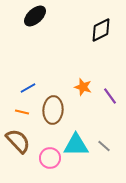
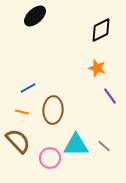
orange star: moved 14 px right, 19 px up
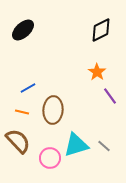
black ellipse: moved 12 px left, 14 px down
orange star: moved 4 px down; rotated 18 degrees clockwise
cyan triangle: rotated 16 degrees counterclockwise
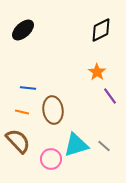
blue line: rotated 35 degrees clockwise
brown ellipse: rotated 12 degrees counterclockwise
pink circle: moved 1 px right, 1 px down
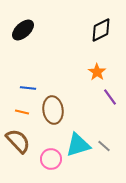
purple line: moved 1 px down
cyan triangle: moved 2 px right
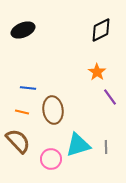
black ellipse: rotated 20 degrees clockwise
gray line: moved 2 px right, 1 px down; rotated 48 degrees clockwise
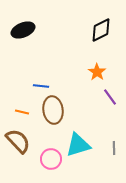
blue line: moved 13 px right, 2 px up
gray line: moved 8 px right, 1 px down
